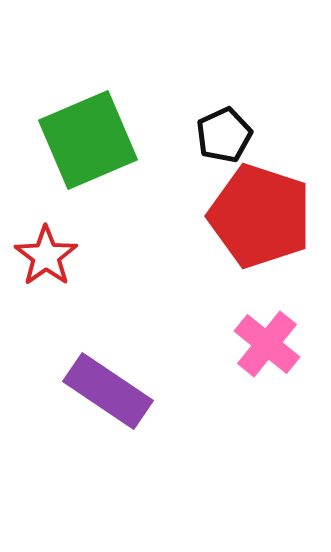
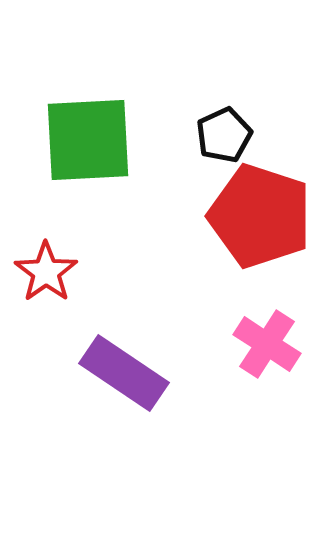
green square: rotated 20 degrees clockwise
red star: moved 16 px down
pink cross: rotated 6 degrees counterclockwise
purple rectangle: moved 16 px right, 18 px up
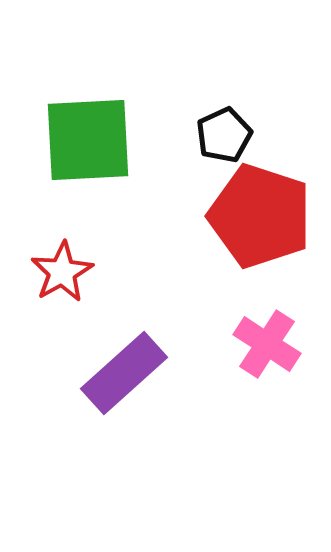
red star: moved 16 px right; rotated 6 degrees clockwise
purple rectangle: rotated 76 degrees counterclockwise
